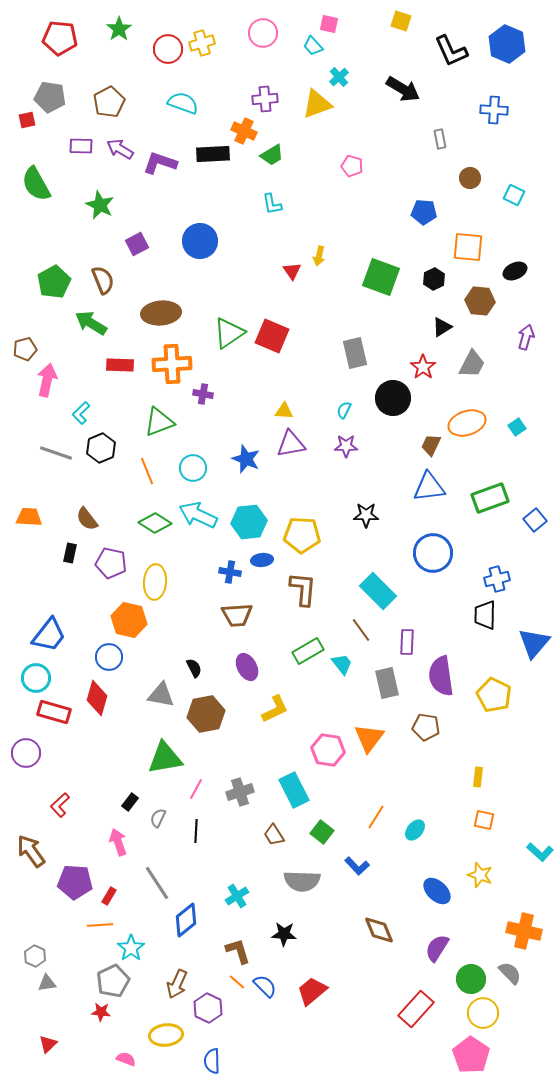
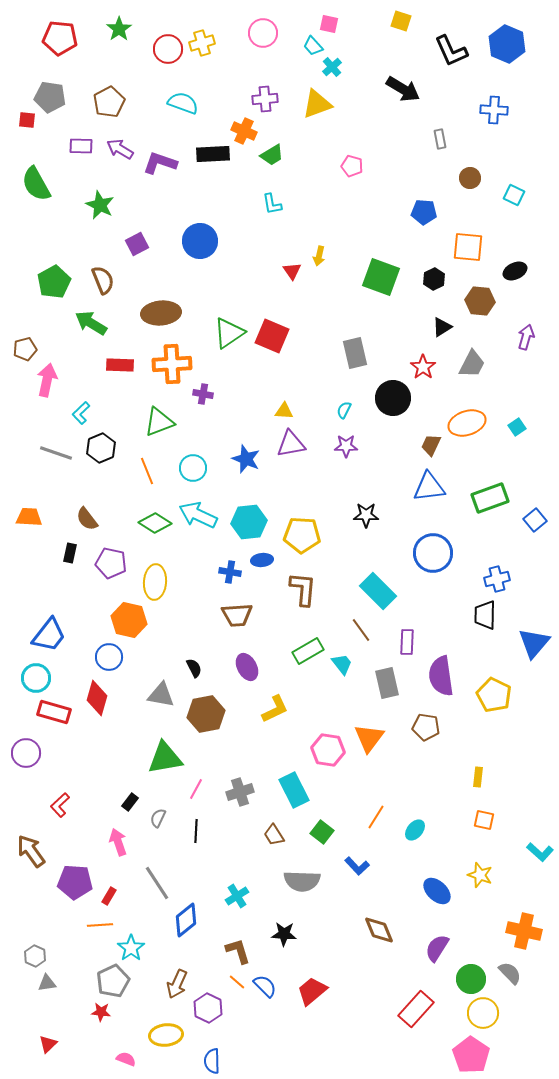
cyan cross at (339, 77): moved 7 px left, 10 px up
red square at (27, 120): rotated 18 degrees clockwise
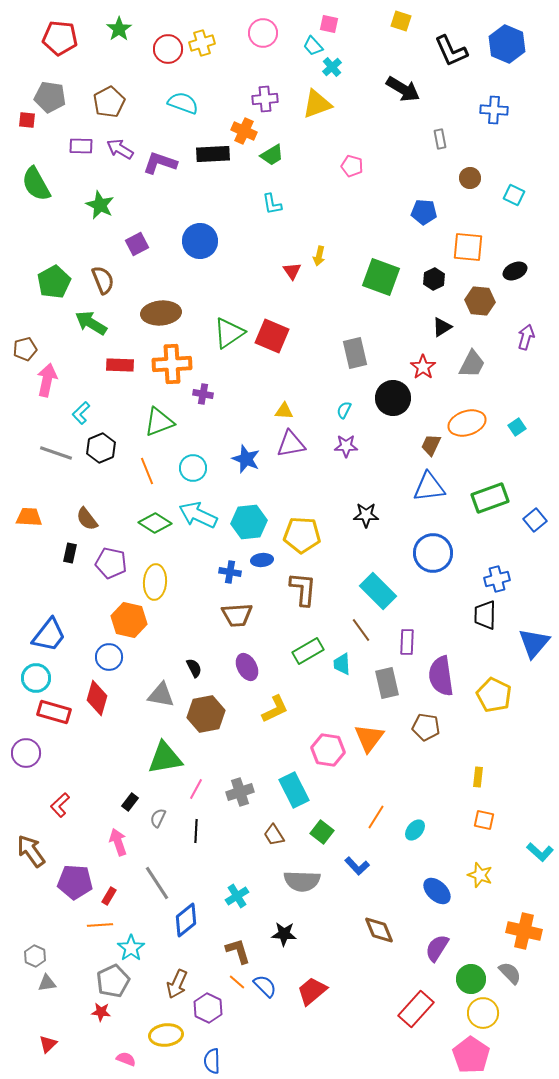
cyan trapezoid at (342, 664): rotated 145 degrees counterclockwise
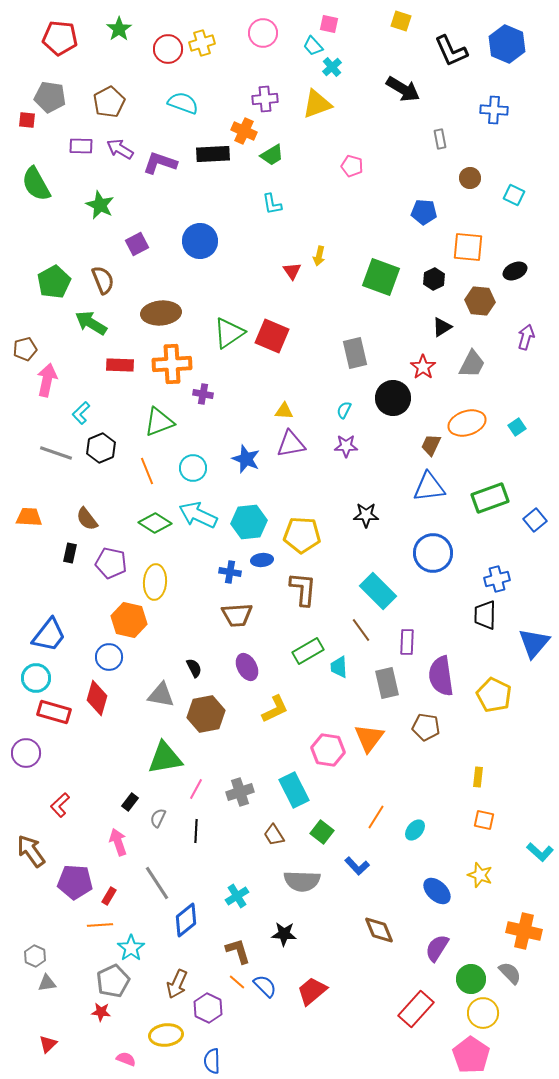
cyan trapezoid at (342, 664): moved 3 px left, 3 px down
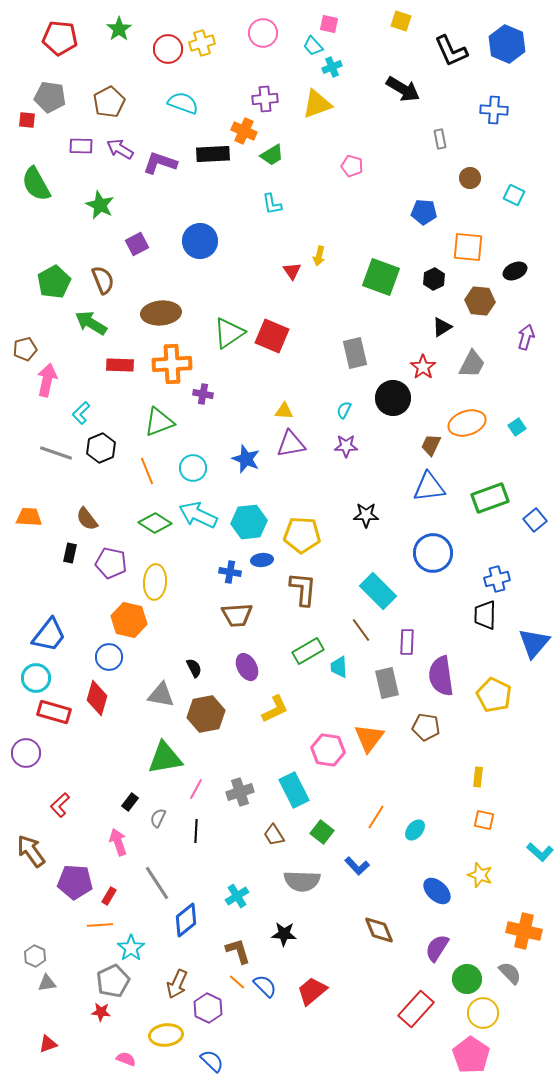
cyan cross at (332, 67): rotated 18 degrees clockwise
green circle at (471, 979): moved 4 px left
red triangle at (48, 1044): rotated 24 degrees clockwise
blue semicircle at (212, 1061): rotated 135 degrees clockwise
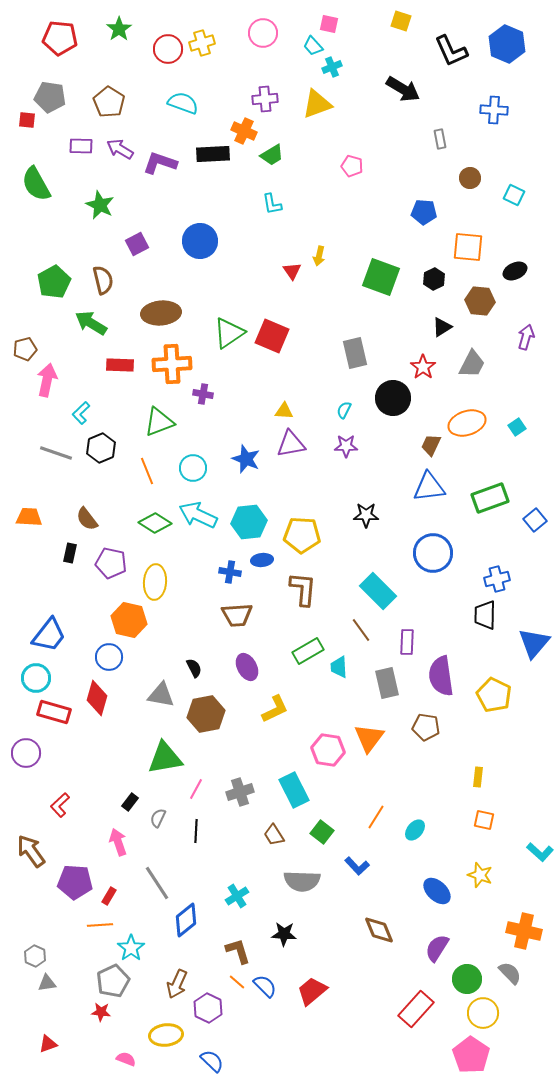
brown pentagon at (109, 102): rotated 12 degrees counterclockwise
brown semicircle at (103, 280): rotated 8 degrees clockwise
